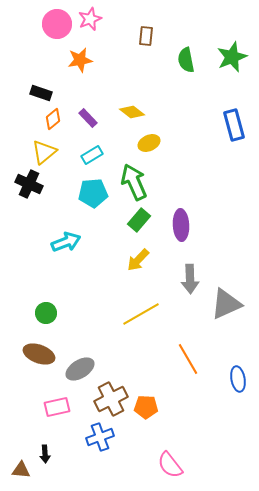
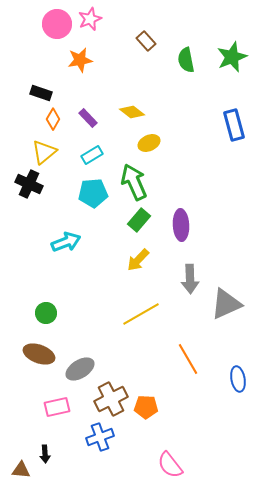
brown rectangle: moved 5 px down; rotated 48 degrees counterclockwise
orange diamond: rotated 20 degrees counterclockwise
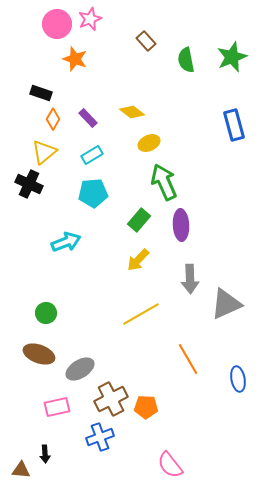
orange star: moved 5 px left, 1 px up; rotated 30 degrees clockwise
green arrow: moved 30 px right
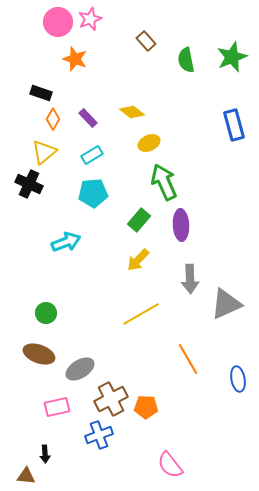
pink circle: moved 1 px right, 2 px up
blue cross: moved 1 px left, 2 px up
brown triangle: moved 5 px right, 6 px down
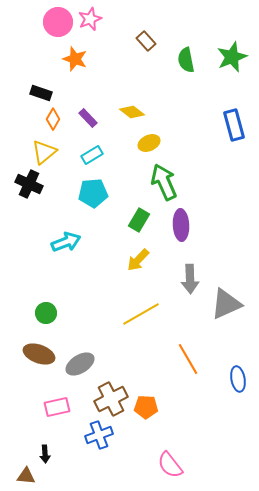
green rectangle: rotated 10 degrees counterclockwise
gray ellipse: moved 5 px up
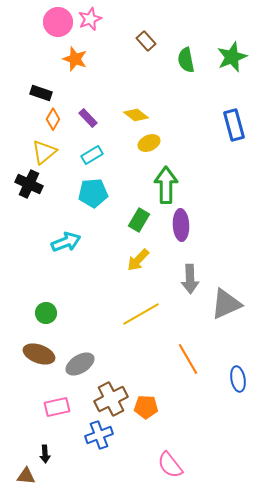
yellow diamond: moved 4 px right, 3 px down
green arrow: moved 2 px right, 3 px down; rotated 24 degrees clockwise
